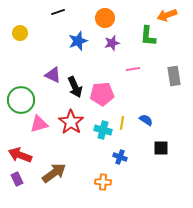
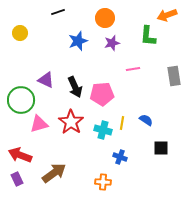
purple triangle: moved 7 px left, 5 px down
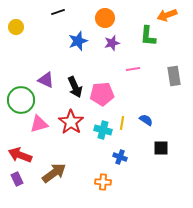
yellow circle: moved 4 px left, 6 px up
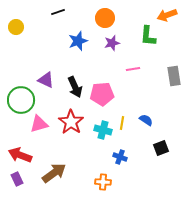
black square: rotated 21 degrees counterclockwise
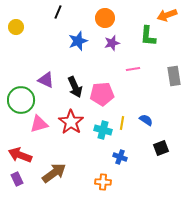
black line: rotated 48 degrees counterclockwise
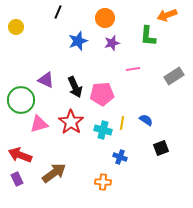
gray rectangle: rotated 66 degrees clockwise
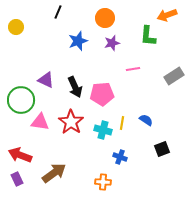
pink triangle: moved 1 px right, 2 px up; rotated 24 degrees clockwise
black square: moved 1 px right, 1 px down
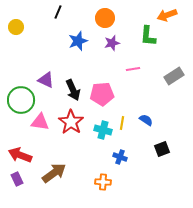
black arrow: moved 2 px left, 3 px down
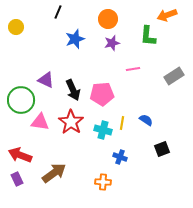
orange circle: moved 3 px right, 1 px down
blue star: moved 3 px left, 2 px up
